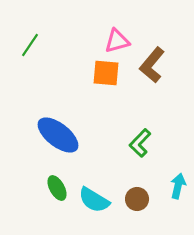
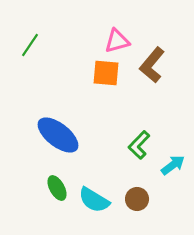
green L-shape: moved 1 px left, 2 px down
cyan arrow: moved 5 px left, 21 px up; rotated 40 degrees clockwise
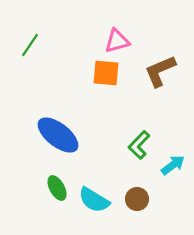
brown L-shape: moved 8 px right, 6 px down; rotated 27 degrees clockwise
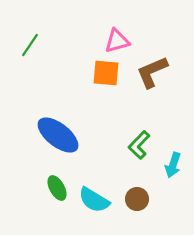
brown L-shape: moved 8 px left, 1 px down
cyan arrow: rotated 145 degrees clockwise
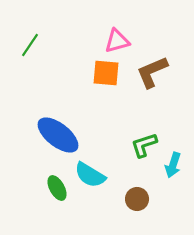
green L-shape: moved 5 px right; rotated 28 degrees clockwise
cyan semicircle: moved 4 px left, 25 px up
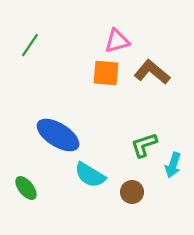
brown L-shape: rotated 63 degrees clockwise
blue ellipse: rotated 6 degrees counterclockwise
green ellipse: moved 31 px left; rotated 10 degrees counterclockwise
brown circle: moved 5 px left, 7 px up
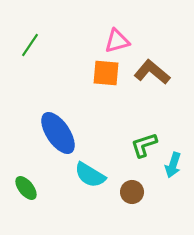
blue ellipse: moved 2 px up; rotated 24 degrees clockwise
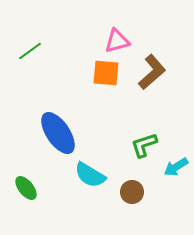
green line: moved 6 px down; rotated 20 degrees clockwise
brown L-shape: rotated 99 degrees clockwise
cyan arrow: moved 3 px right, 2 px down; rotated 40 degrees clockwise
